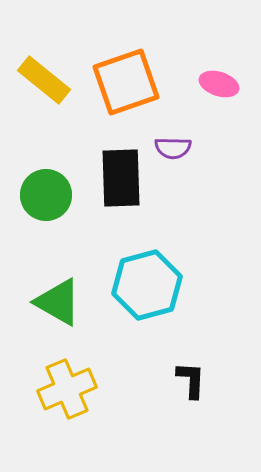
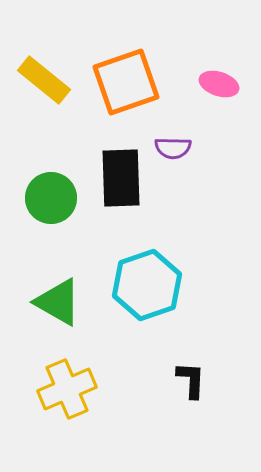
green circle: moved 5 px right, 3 px down
cyan hexagon: rotated 4 degrees counterclockwise
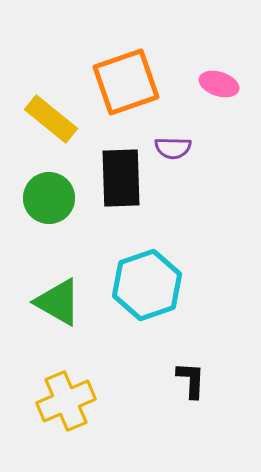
yellow rectangle: moved 7 px right, 39 px down
green circle: moved 2 px left
yellow cross: moved 1 px left, 12 px down
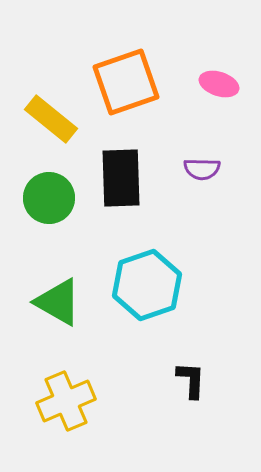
purple semicircle: moved 29 px right, 21 px down
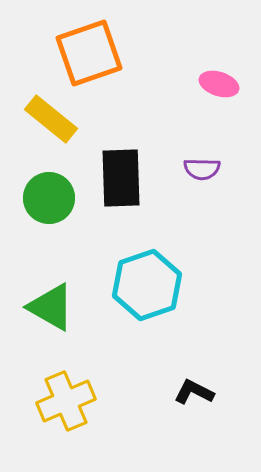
orange square: moved 37 px left, 29 px up
green triangle: moved 7 px left, 5 px down
black L-shape: moved 3 px right, 12 px down; rotated 66 degrees counterclockwise
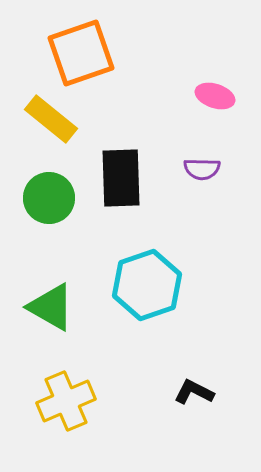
orange square: moved 8 px left
pink ellipse: moved 4 px left, 12 px down
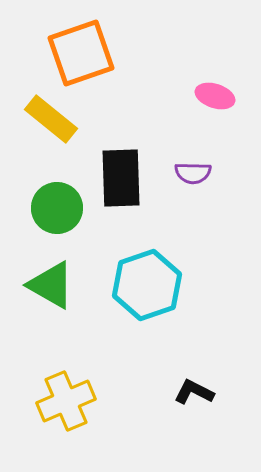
purple semicircle: moved 9 px left, 4 px down
green circle: moved 8 px right, 10 px down
green triangle: moved 22 px up
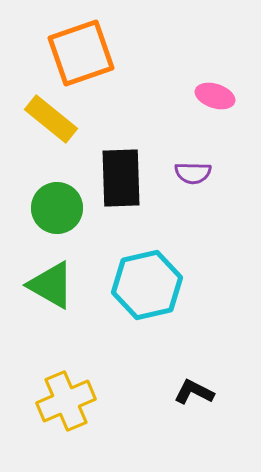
cyan hexagon: rotated 6 degrees clockwise
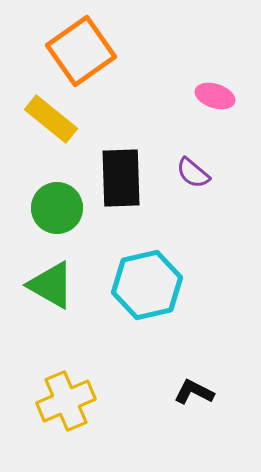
orange square: moved 2 px up; rotated 16 degrees counterclockwise
purple semicircle: rotated 39 degrees clockwise
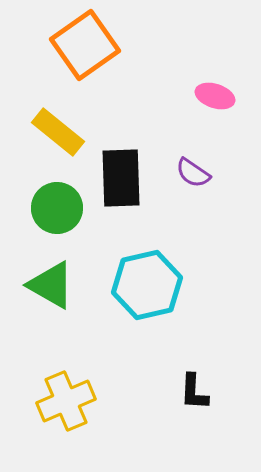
orange square: moved 4 px right, 6 px up
yellow rectangle: moved 7 px right, 13 px down
purple semicircle: rotated 6 degrees counterclockwise
black L-shape: rotated 114 degrees counterclockwise
